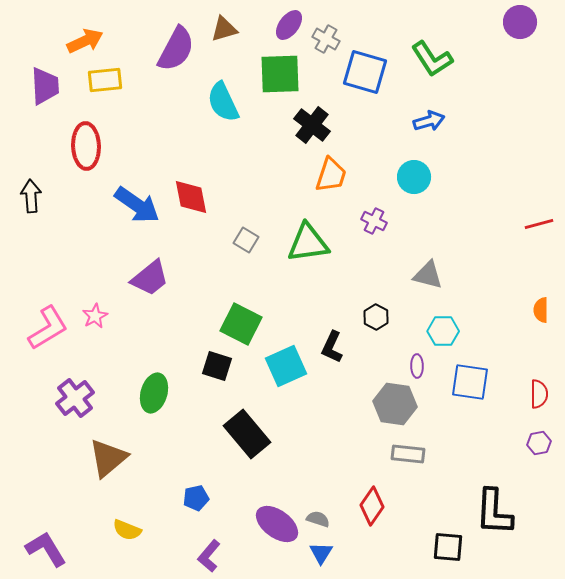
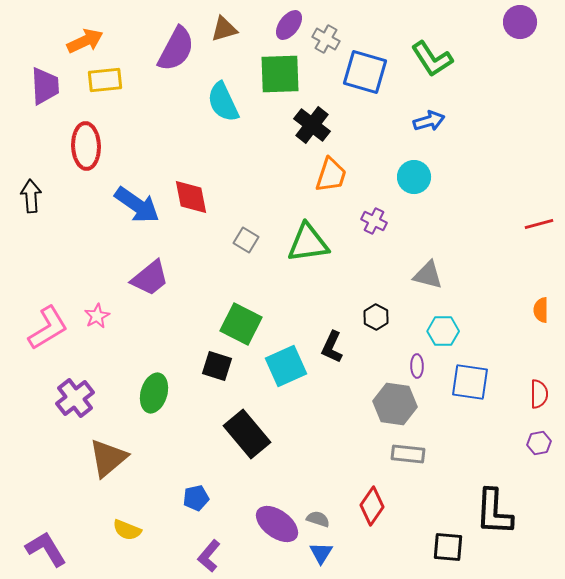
pink star at (95, 316): moved 2 px right
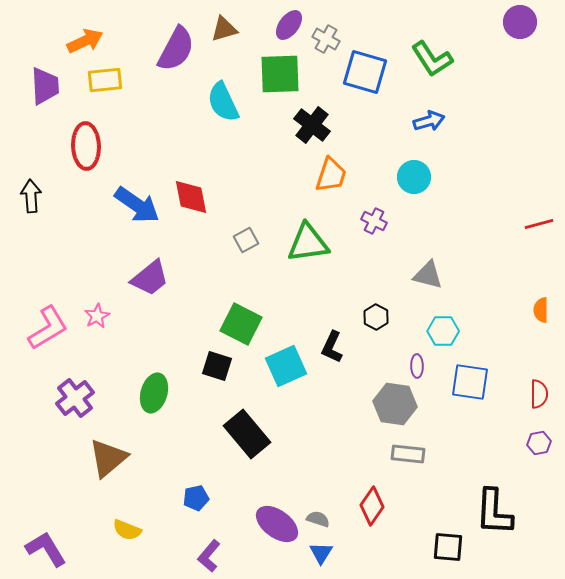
gray square at (246, 240): rotated 30 degrees clockwise
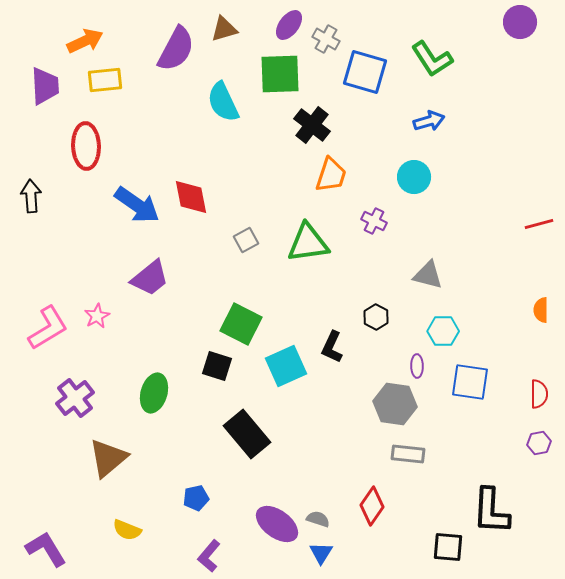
black L-shape at (494, 512): moved 3 px left, 1 px up
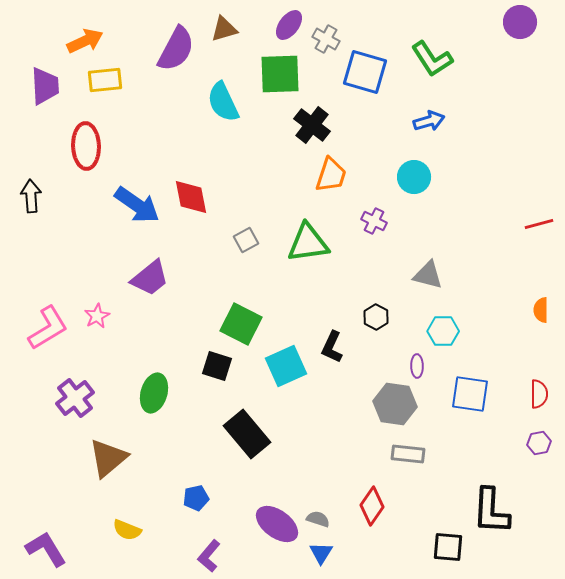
blue square at (470, 382): moved 12 px down
